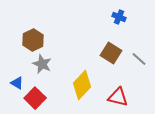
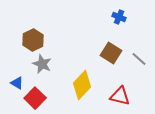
red triangle: moved 2 px right, 1 px up
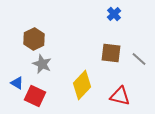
blue cross: moved 5 px left, 3 px up; rotated 24 degrees clockwise
brown hexagon: moved 1 px right, 1 px up
brown square: rotated 25 degrees counterclockwise
red square: moved 2 px up; rotated 20 degrees counterclockwise
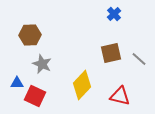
brown hexagon: moved 4 px left, 4 px up; rotated 25 degrees clockwise
brown square: rotated 20 degrees counterclockwise
blue triangle: rotated 32 degrees counterclockwise
